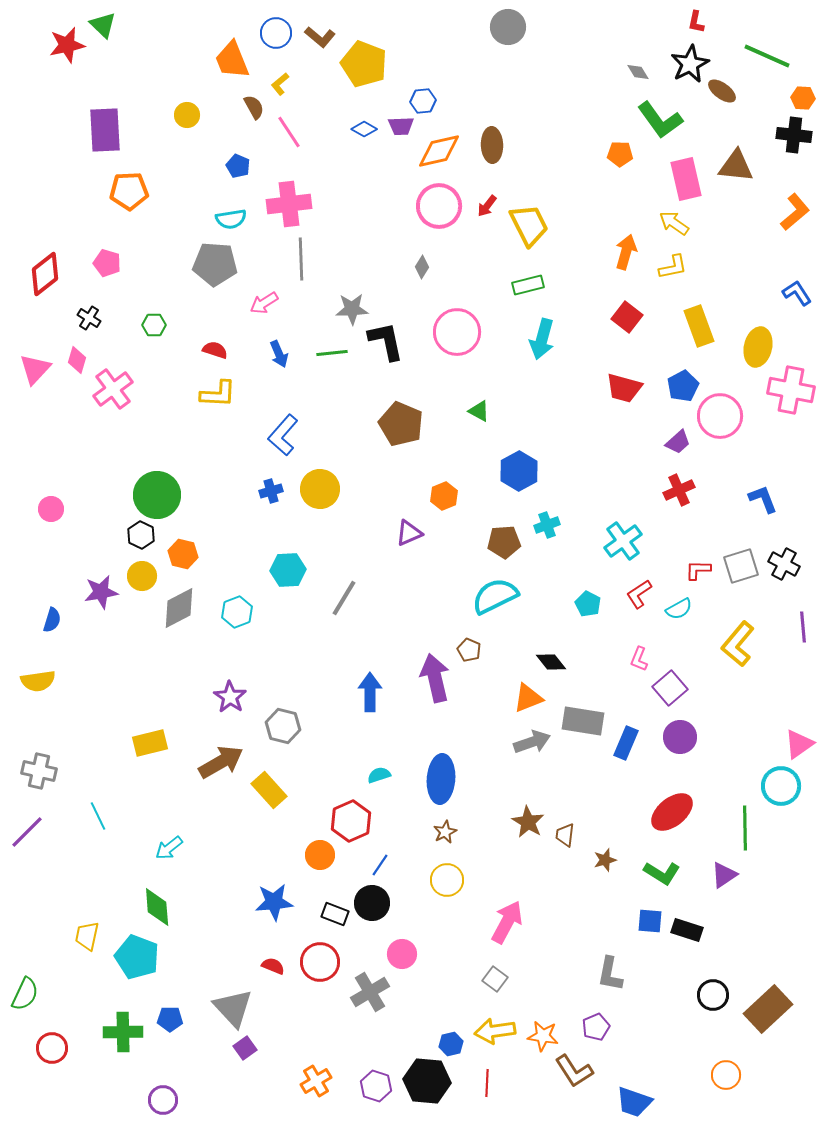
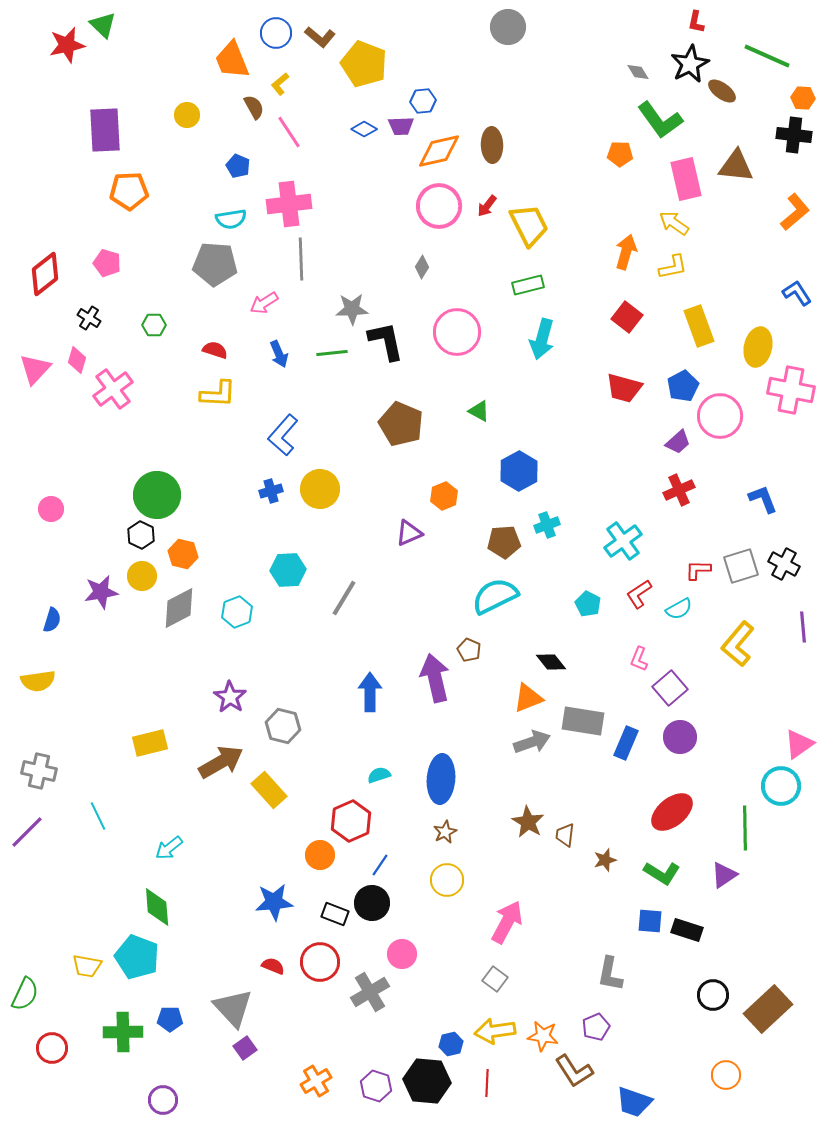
yellow trapezoid at (87, 936): moved 30 px down; rotated 92 degrees counterclockwise
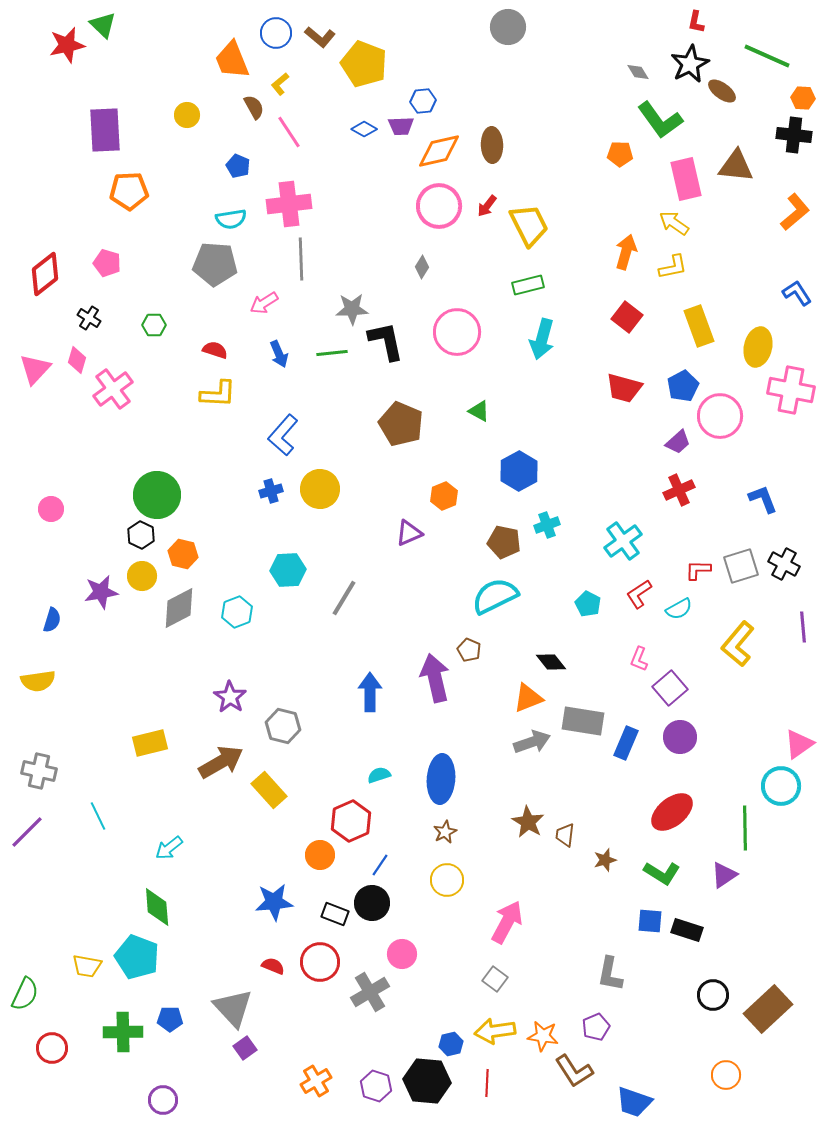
brown pentagon at (504, 542): rotated 16 degrees clockwise
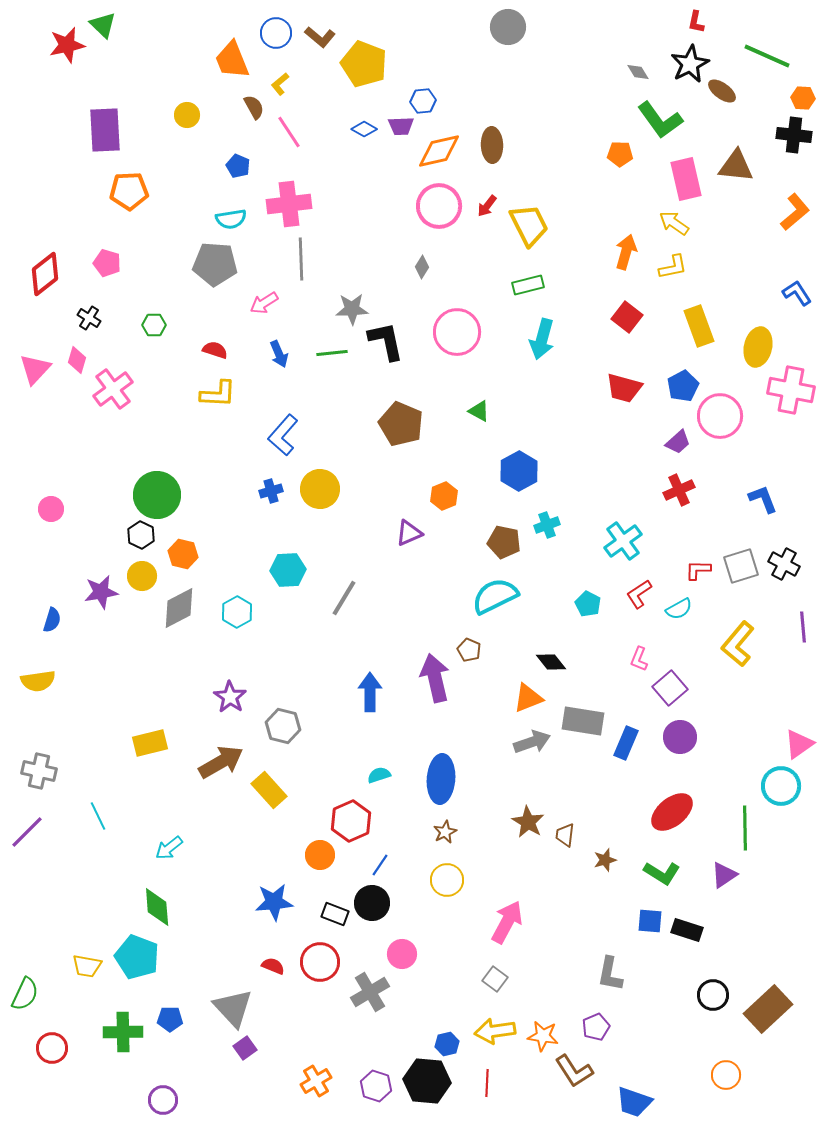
cyan hexagon at (237, 612): rotated 8 degrees counterclockwise
blue hexagon at (451, 1044): moved 4 px left
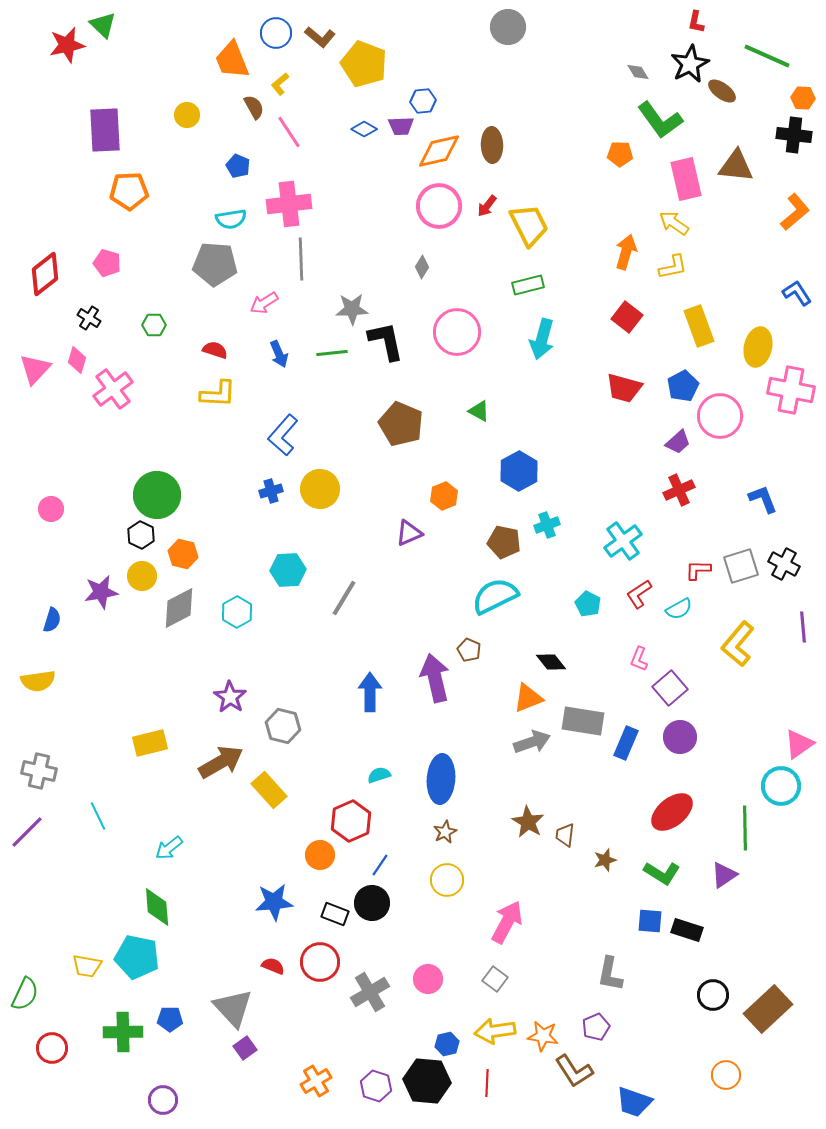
pink circle at (402, 954): moved 26 px right, 25 px down
cyan pentagon at (137, 957): rotated 9 degrees counterclockwise
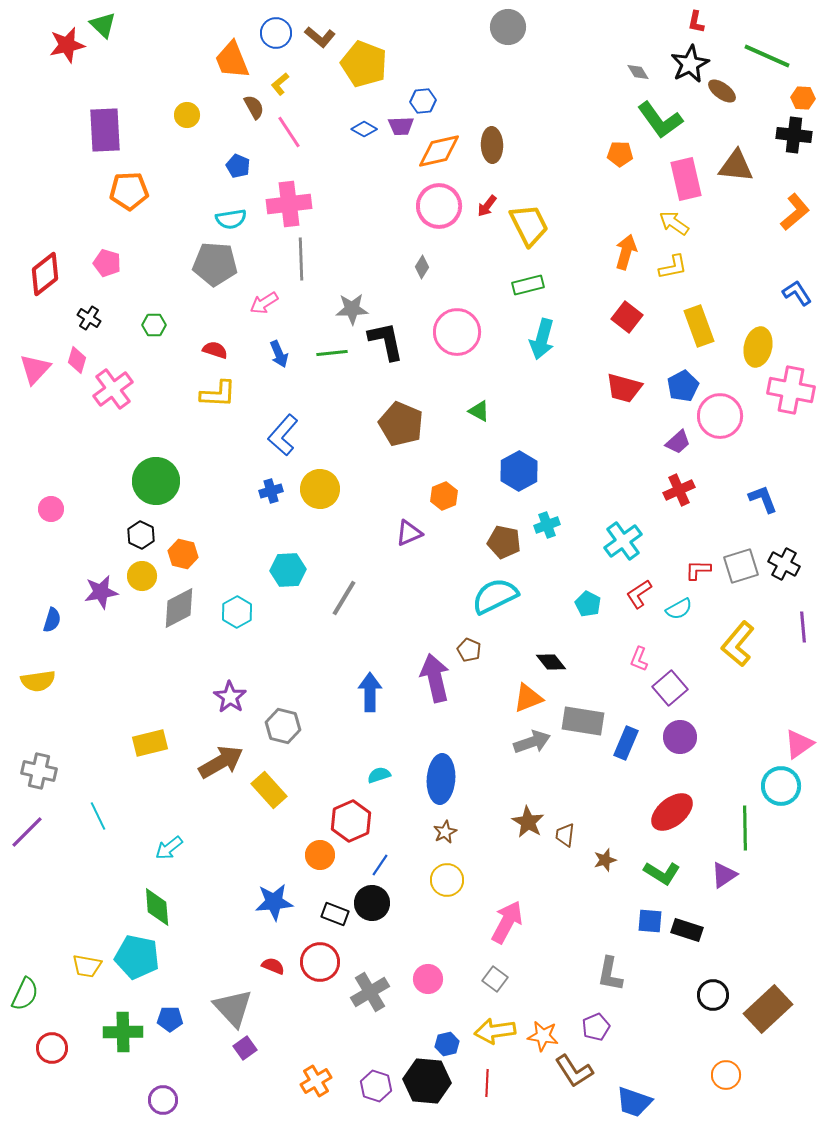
green circle at (157, 495): moved 1 px left, 14 px up
